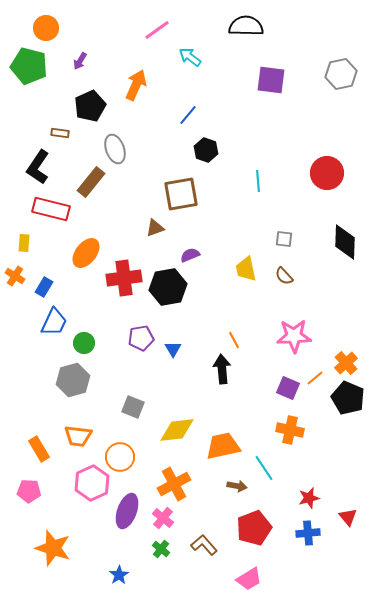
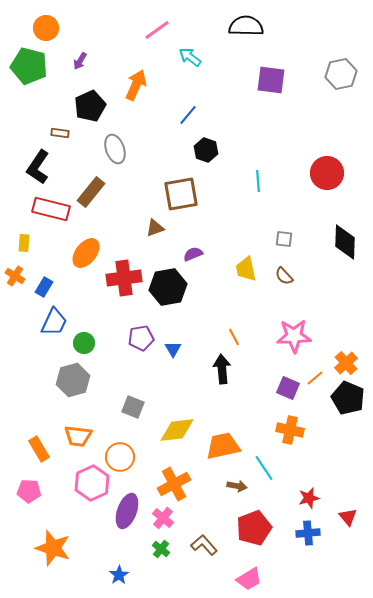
brown rectangle at (91, 182): moved 10 px down
purple semicircle at (190, 255): moved 3 px right, 1 px up
orange line at (234, 340): moved 3 px up
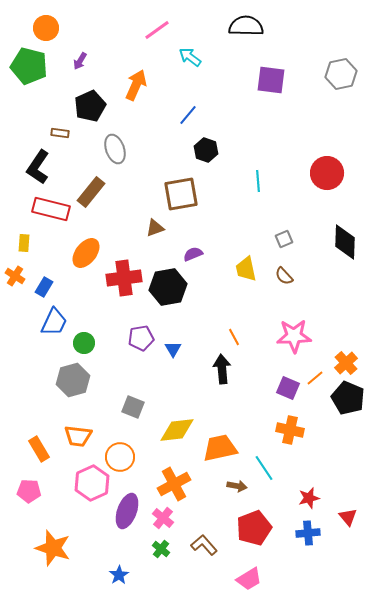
gray square at (284, 239): rotated 30 degrees counterclockwise
orange trapezoid at (223, 446): moved 3 px left, 2 px down
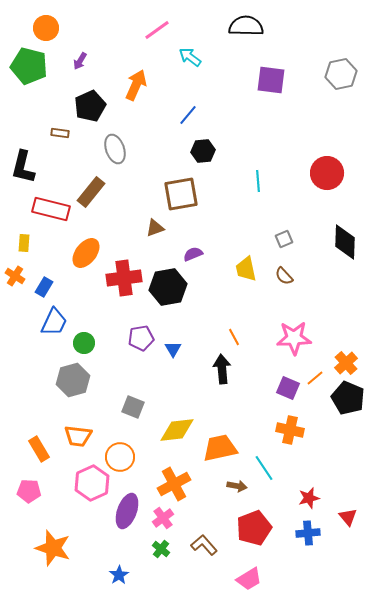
black hexagon at (206, 150): moved 3 px left, 1 px down; rotated 25 degrees counterclockwise
black L-shape at (38, 167): moved 15 px left; rotated 20 degrees counterclockwise
pink star at (294, 336): moved 2 px down
pink cross at (163, 518): rotated 15 degrees clockwise
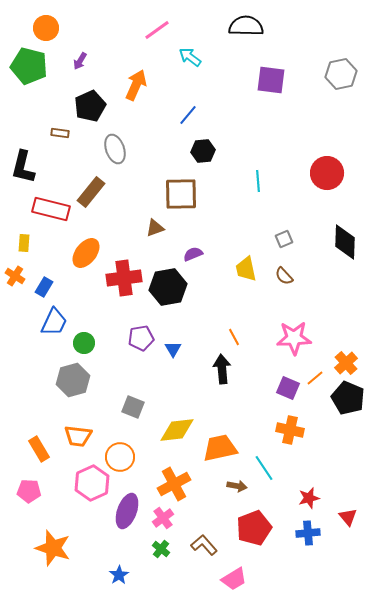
brown square at (181, 194): rotated 9 degrees clockwise
pink trapezoid at (249, 579): moved 15 px left
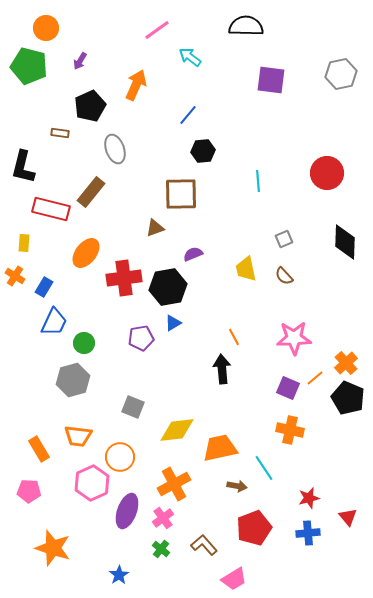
blue triangle at (173, 349): moved 26 px up; rotated 30 degrees clockwise
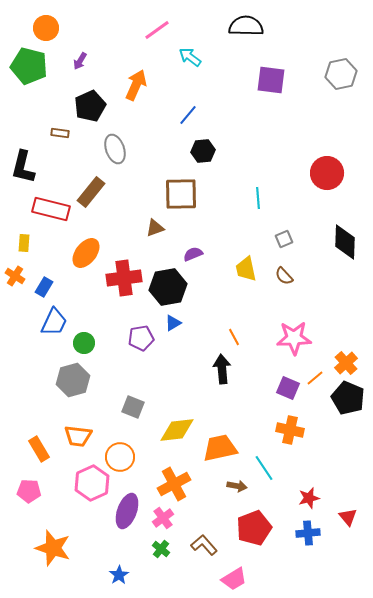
cyan line at (258, 181): moved 17 px down
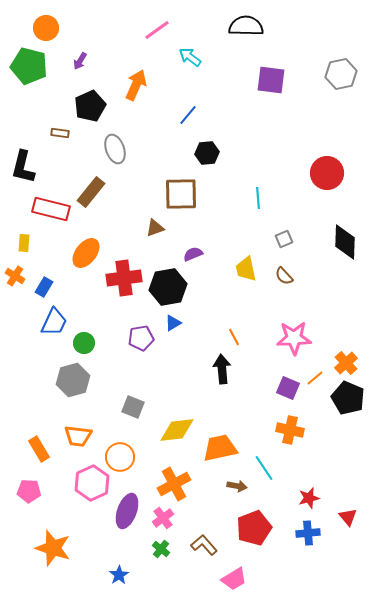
black hexagon at (203, 151): moved 4 px right, 2 px down
